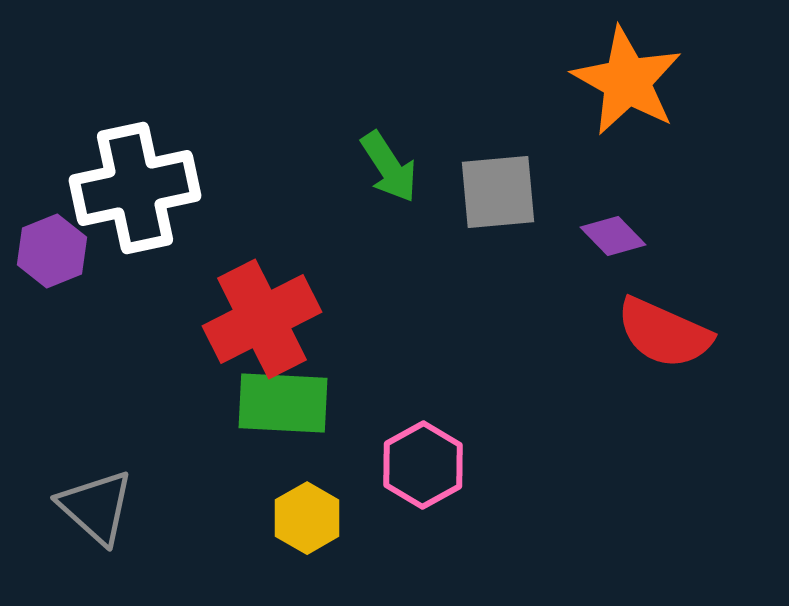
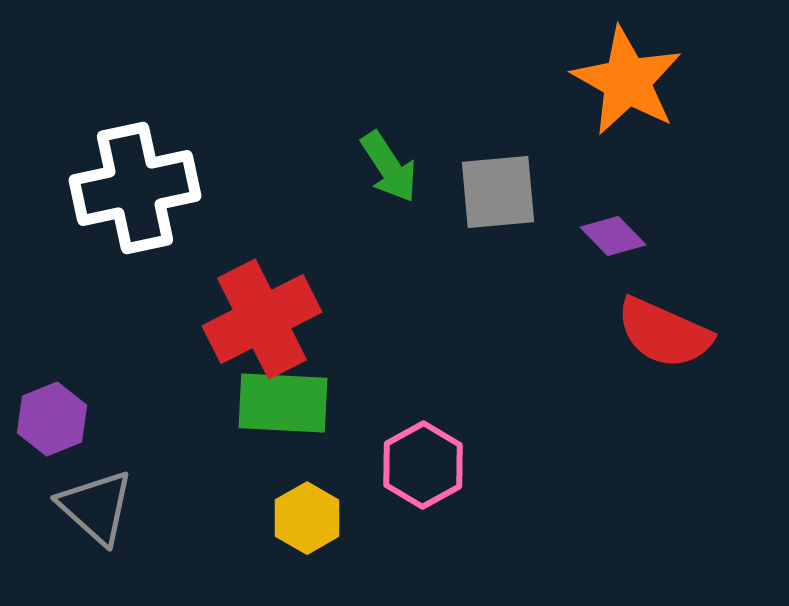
purple hexagon: moved 168 px down
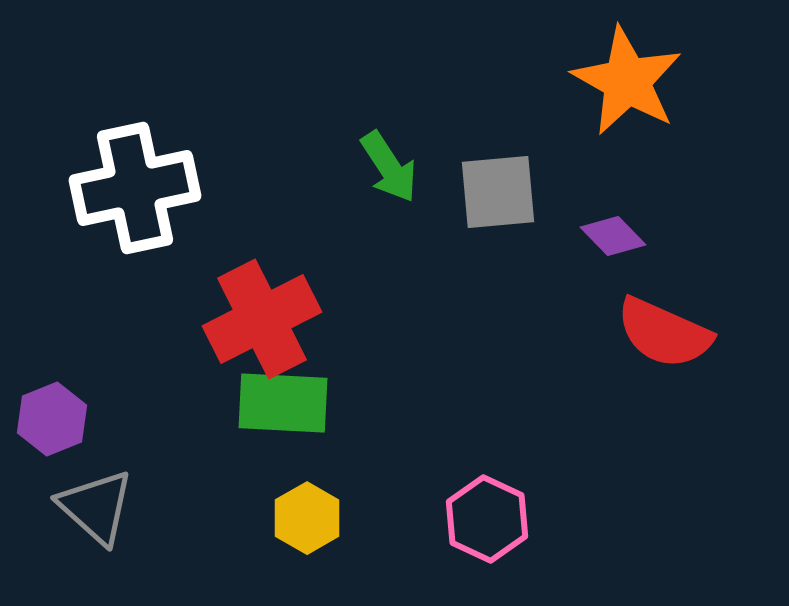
pink hexagon: moved 64 px right, 54 px down; rotated 6 degrees counterclockwise
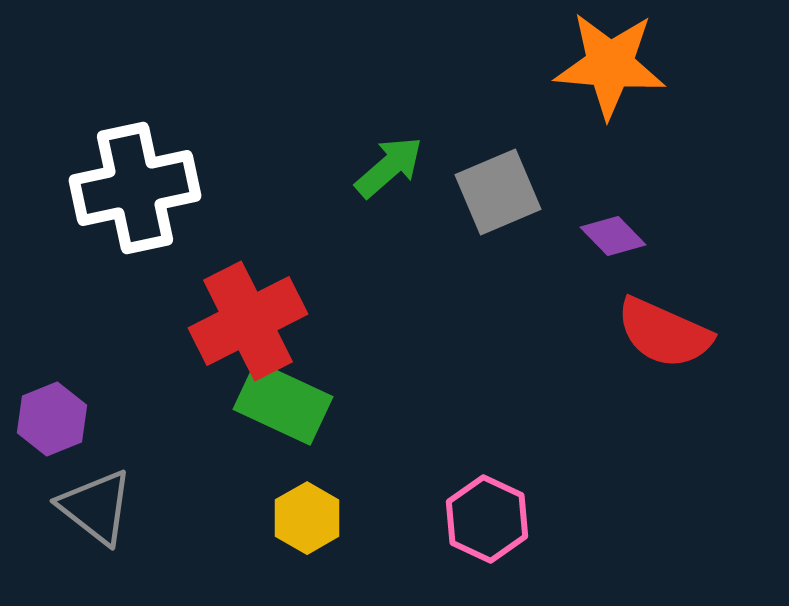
orange star: moved 17 px left, 16 px up; rotated 24 degrees counterclockwise
green arrow: rotated 98 degrees counterclockwise
gray square: rotated 18 degrees counterclockwise
red cross: moved 14 px left, 2 px down
green rectangle: rotated 22 degrees clockwise
gray triangle: rotated 4 degrees counterclockwise
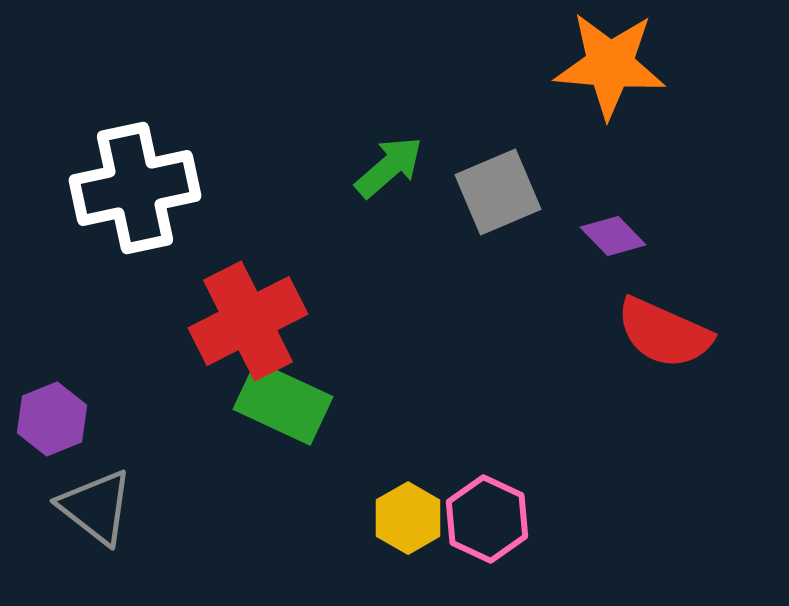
yellow hexagon: moved 101 px right
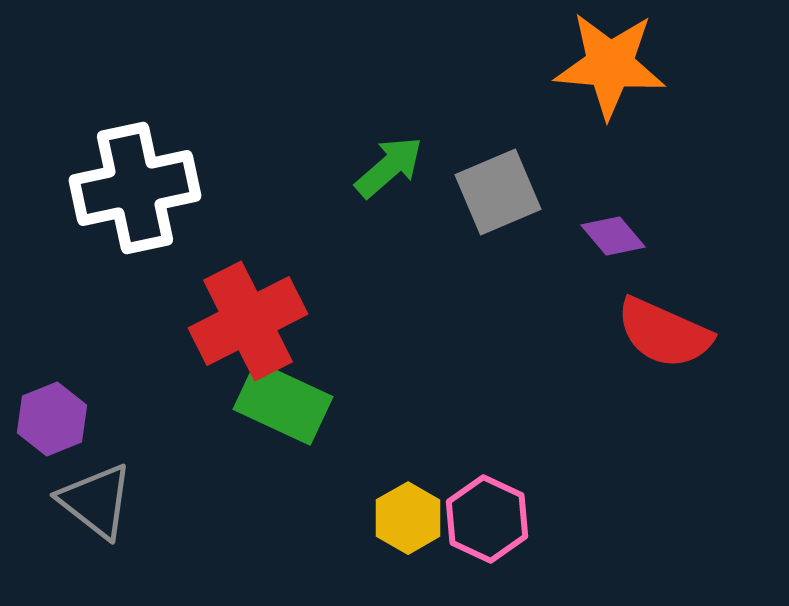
purple diamond: rotated 4 degrees clockwise
gray triangle: moved 6 px up
